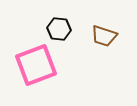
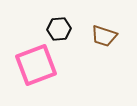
black hexagon: rotated 10 degrees counterclockwise
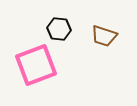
black hexagon: rotated 10 degrees clockwise
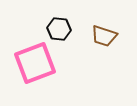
pink square: moved 1 px left, 2 px up
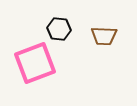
brown trapezoid: rotated 16 degrees counterclockwise
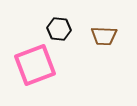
pink square: moved 2 px down
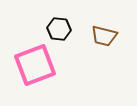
brown trapezoid: rotated 12 degrees clockwise
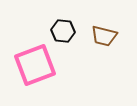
black hexagon: moved 4 px right, 2 px down
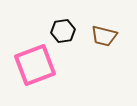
black hexagon: rotated 15 degrees counterclockwise
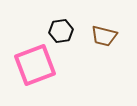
black hexagon: moved 2 px left
